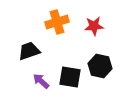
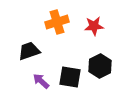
black hexagon: rotated 20 degrees clockwise
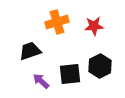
black trapezoid: moved 1 px right
black square: moved 3 px up; rotated 15 degrees counterclockwise
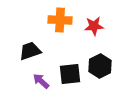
orange cross: moved 3 px right, 2 px up; rotated 20 degrees clockwise
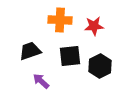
black square: moved 18 px up
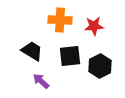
black trapezoid: moved 2 px right; rotated 50 degrees clockwise
